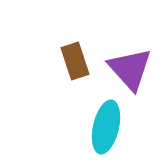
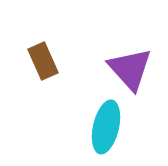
brown rectangle: moved 32 px left; rotated 6 degrees counterclockwise
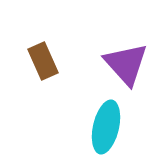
purple triangle: moved 4 px left, 5 px up
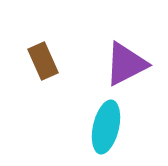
purple triangle: rotated 45 degrees clockwise
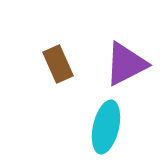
brown rectangle: moved 15 px right, 3 px down
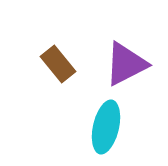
brown rectangle: rotated 15 degrees counterclockwise
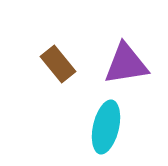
purple triangle: rotated 18 degrees clockwise
